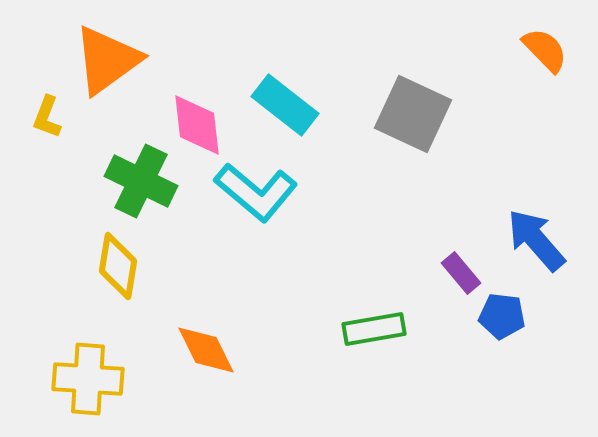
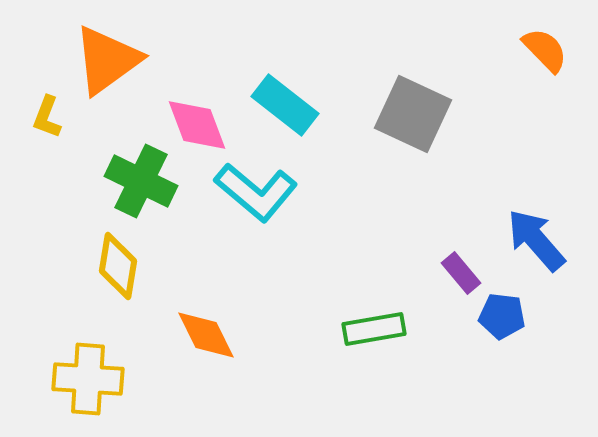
pink diamond: rotated 14 degrees counterclockwise
orange diamond: moved 15 px up
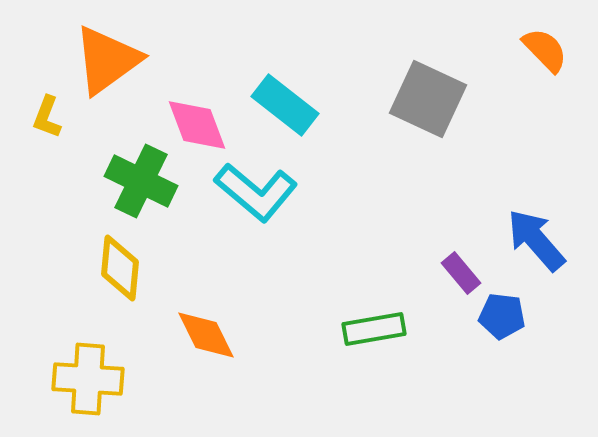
gray square: moved 15 px right, 15 px up
yellow diamond: moved 2 px right, 2 px down; rotated 4 degrees counterclockwise
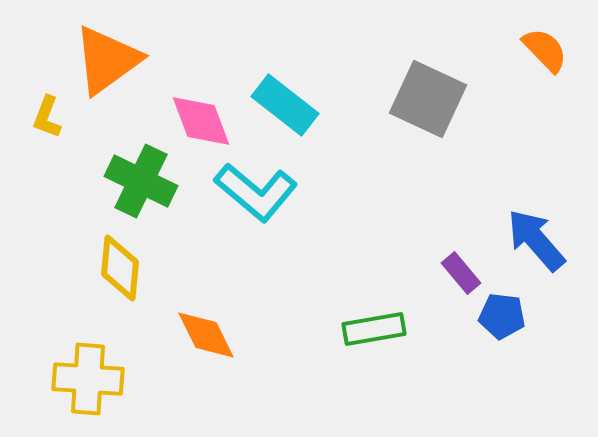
pink diamond: moved 4 px right, 4 px up
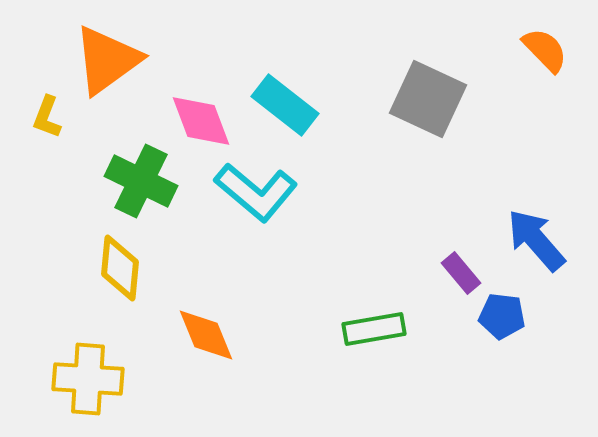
orange diamond: rotated 4 degrees clockwise
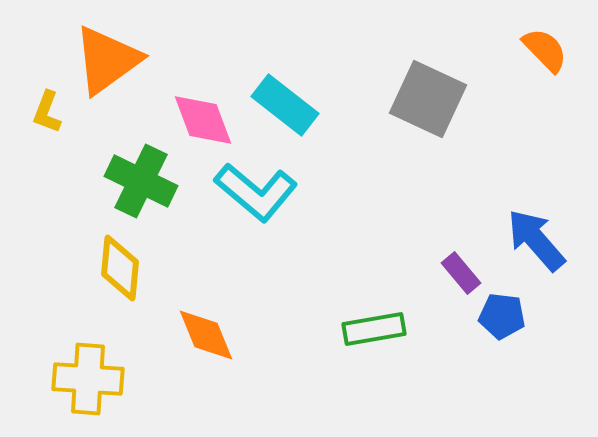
yellow L-shape: moved 5 px up
pink diamond: moved 2 px right, 1 px up
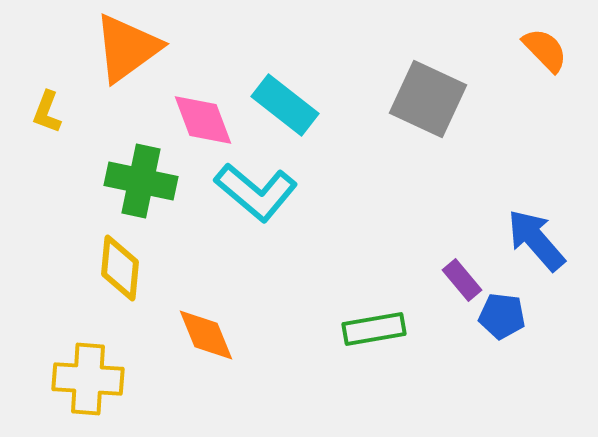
orange triangle: moved 20 px right, 12 px up
green cross: rotated 14 degrees counterclockwise
purple rectangle: moved 1 px right, 7 px down
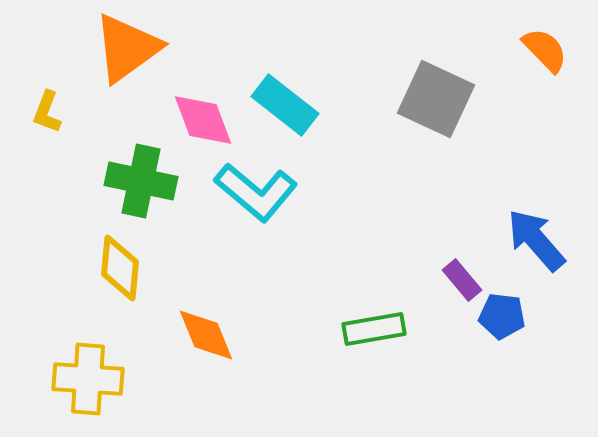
gray square: moved 8 px right
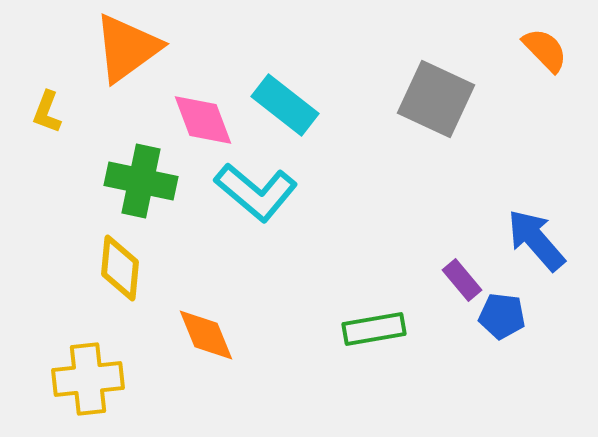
yellow cross: rotated 10 degrees counterclockwise
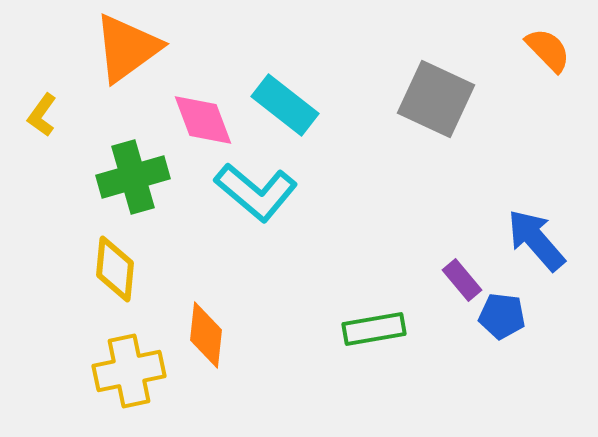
orange semicircle: moved 3 px right
yellow L-shape: moved 5 px left, 3 px down; rotated 15 degrees clockwise
green cross: moved 8 px left, 4 px up; rotated 28 degrees counterclockwise
yellow diamond: moved 5 px left, 1 px down
orange diamond: rotated 28 degrees clockwise
yellow cross: moved 41 px right, 8 px up; rotated 6 degrees counterclockwise
